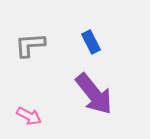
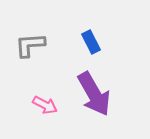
purple arrow: rotated 9 degrees clockwise
pink arrow: moved 16 px right, 11 px up
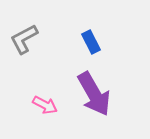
gray L-shape: moved 6 px left, 6 px up; rotated 24 degrees counterclockwise
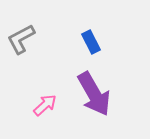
gray L-shape: moved 3 px left
pink arrow: rotated 70 degrees counterclockwise
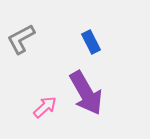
purple arrow: moved 8 px left, 1 px up
pink arrow: moved 2 px down
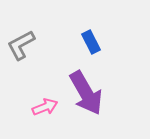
gray L-shape: moved 6 px down
pink arrow: rotated 20 degrees clockwise
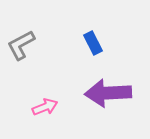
blue rectangle: moved 2 px right, 1 px down
purple arrow: moved 22 px right; rotated 117 degrees clockwise
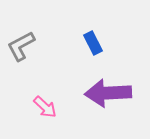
gray L-shape: moved 1 px down
pink arrow: rotated 65 degrees clockwise
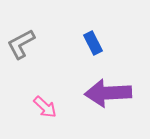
gray L-shape: moved 2 px up
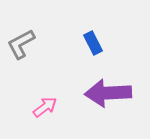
pink arrow: rotated 80 degrees counterclockwise
